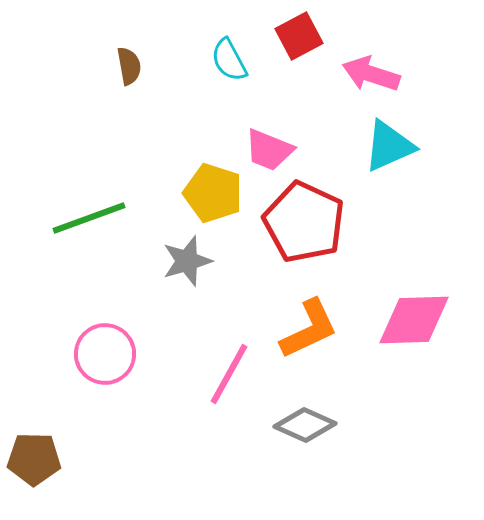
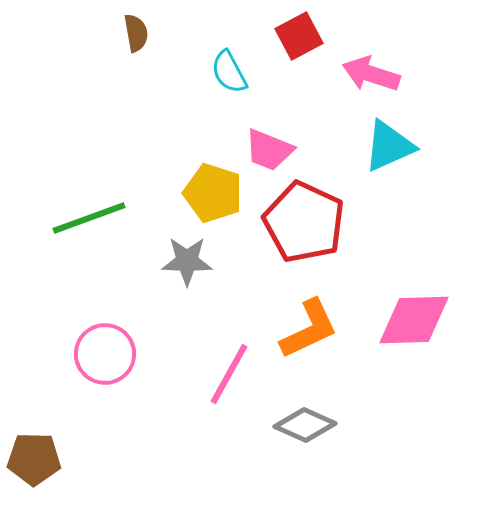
cyan semicircle: moved 12 px down
brown semicircle: moved 7 px right, 33 px up
gray star: rotated 18 degrees clockwise
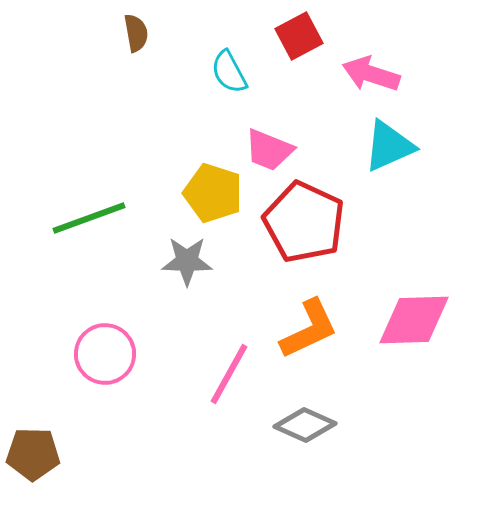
brown pentagon: moved 1 px left, 5 px up
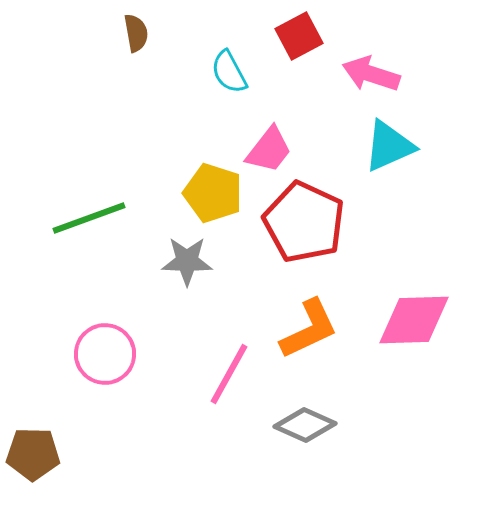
pink trapezoid: rotated 74 degrees counterclockwise
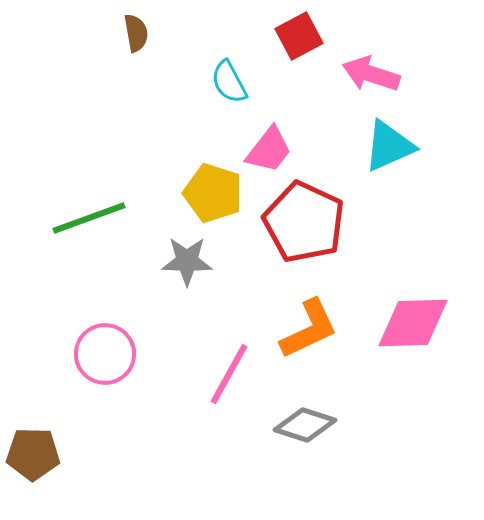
cyan semicircle: moved 10 px down
pink diamond: moved 1 px left, 3 px down
gray diamond: rotated 6 degrees counterclockwise
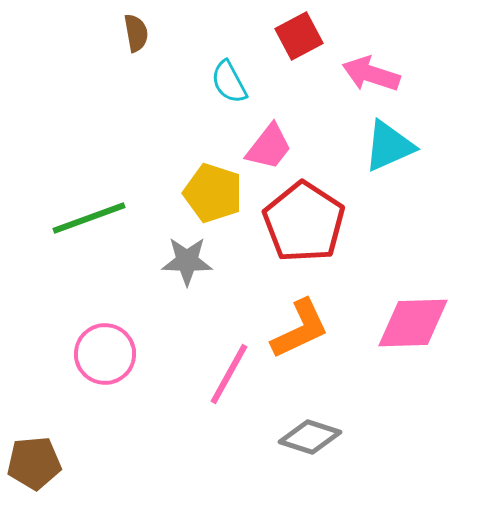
pink trapezoid: moved 3 px up
red pentagon: rotated 8 degrees clockwise
orange L-shape: moved 9 px left
gray diamond: moved 5 px right, 12 px down
brown pentagon: moved 1 px right, 9 px down; rotated 6 degrees counterclockwise
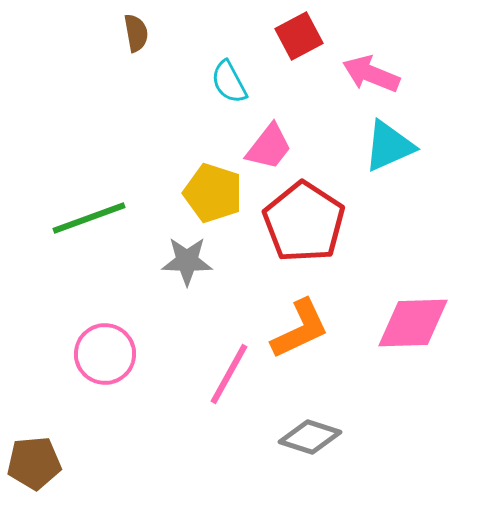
pink arrow: rotated 4 degrees clockwise
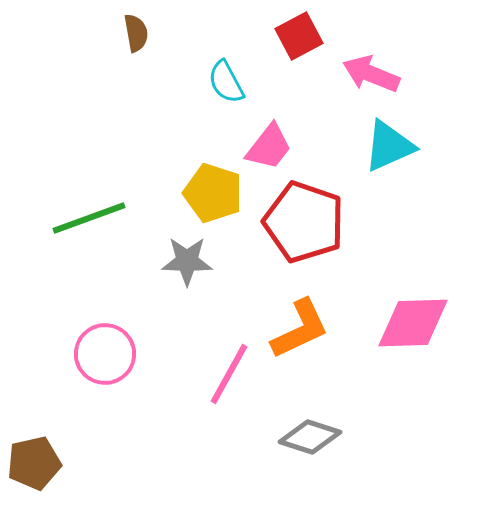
cyan semicircle: moved 3 px left
red pentagon: rotated 14 degrees counterclockwise
brown pentagon: rotated 8 degrees counterclockwise
